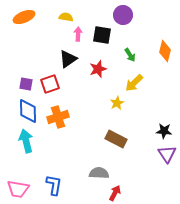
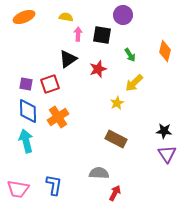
orange cross: rotated 15 degrees counterclockwise
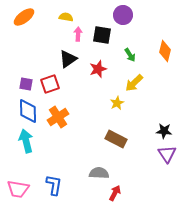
orange ellipse: rotated 15 degrees counterclockwise
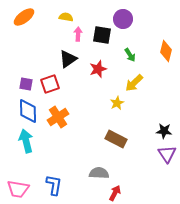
purple circle: moved 4 px down
orange diamond: moved 1 px right
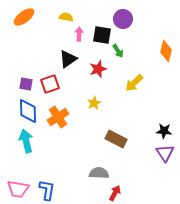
pink arrow: moved 1 px right
green arrow: moved 12 px left, 4 px up
yellow star: moved 23 px left
purple triangle: moved 2 px left, 1 px up
blue L-shape: moved 7 px left, 5 px down
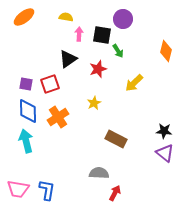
purple triangle: rotated 18 degrees counterclockwise
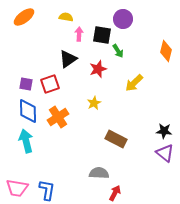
pink trapezoid: moved 1 px left, 1 px up
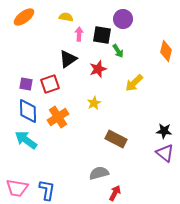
cyan arrow: moved 1 px up; rotated 40 degrees counterclockwise
gray semicircle: rotated 18 degrees counterclockwise
